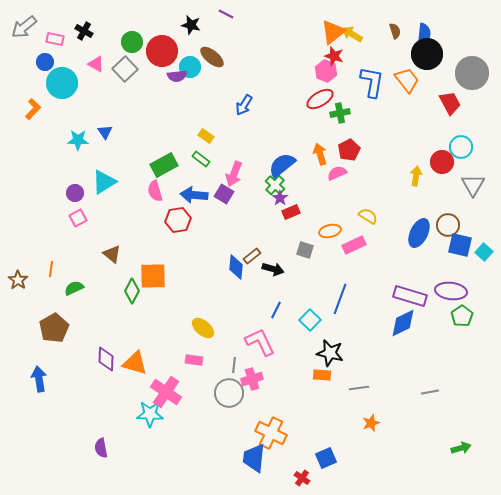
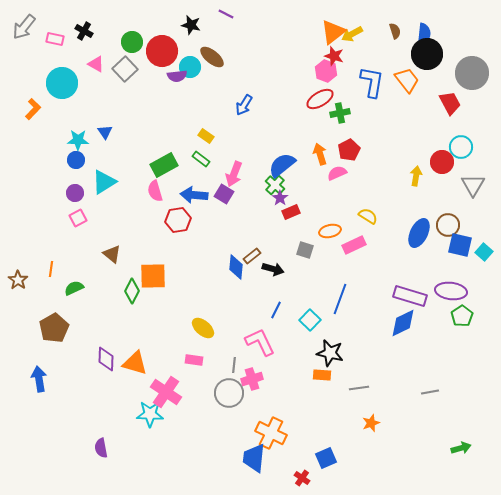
gray arrow at (24, 27): rotated 12 degrees counterclockwise
yellow arrow at (352, 34): rotated 60 degrees counterclockwise
blue circle at (45, 62): moved 31 px right, 98 px down
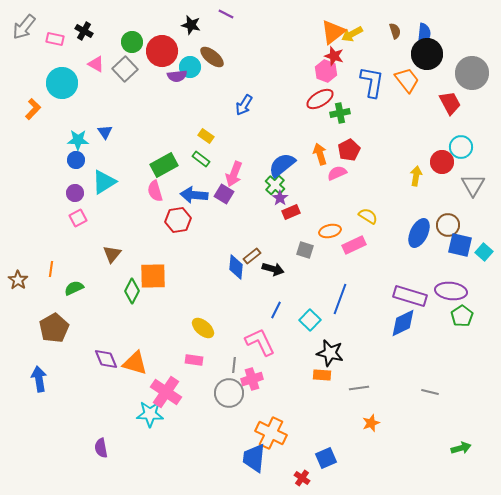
brown triangle at (112, 254): rotated 30 degrees clockwise
purple diamond at (106, 359): rotated 25 degrees counterclockwise
gray line at (430, 392): rotated 24 degrees clockwise
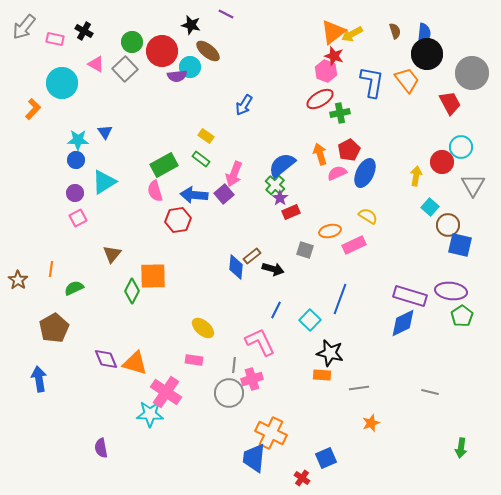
brown ellipse at (212, 57): moved 4 px left, 6 px up
purple square at (224, 194): rotated 18 degrees clockwise
blue ellipse at (419, 233): moved 54 px left, 60 px up
cyan square at (484, 252): moved 54 px left, 45 px up
green arrow at (461, 448): rotated 114 degrees clockwise
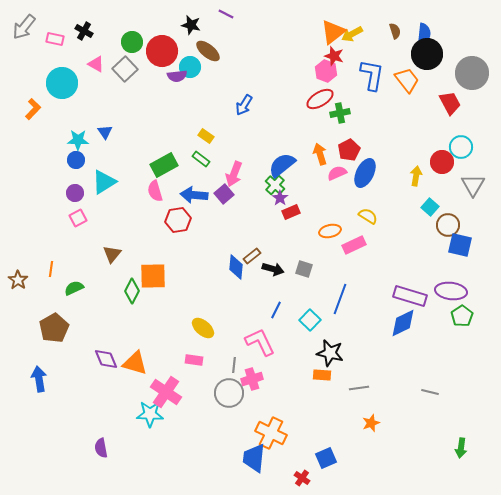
blue L-shape at (372, 82): moved 7 px up
gray square at (305, 250): moved 1 px left, 19 px down
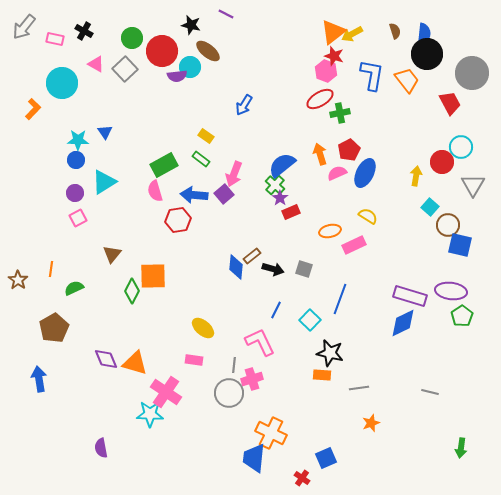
green circle at (132, 42): moved 4 px up
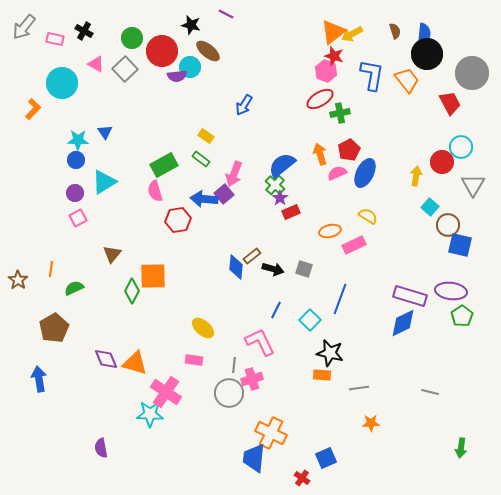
blue arrow at (194, 195): moved 10 px right, 4 px down
orange star at (371, 423): rotated 18 degrees clockwise
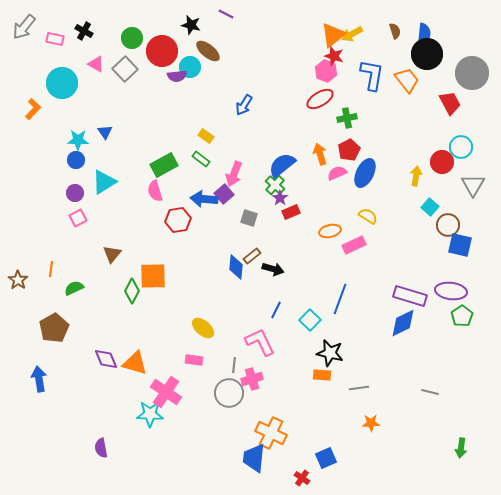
orange triangle at (333, 32): moved 3 px down
green cross at (340, 113): moved 7 px right, 5 px down
gray square at (304, 269): moved 55 px left, 51 px up
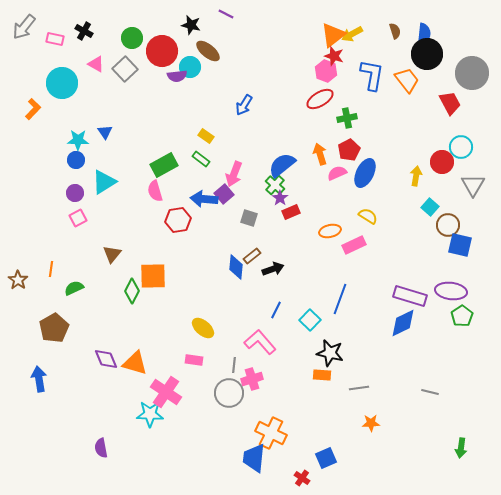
black arrow at (273, 269): rotated 35 degrees counterclockwise
pink L-shape at (260, 342): rotated 16 degrees counterclockwise
